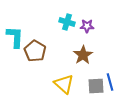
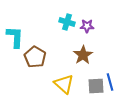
brown pentagon: moved 6 px down
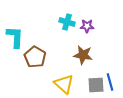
brown star: rotated 30 degrees counterclockwise
gray square: moved 1 px up
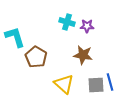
cyan L-shape: rotated 20 degrees counterclockwise
brown pentagon: moved 1 px right
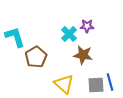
cyan cross: moved 2 px right, 12 px down; rotated 28 degrees clockwise
brown pentagon: rotated 10 degrees clockwise
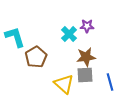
brown star: moved 3 px right, 2 px down; rotated 18 degrees counterclockwise
gray square: moved 11 px left, 10 px up
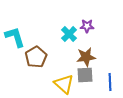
blue line: rotated 12 degrees clockwise
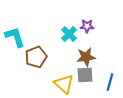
brown pentagon: rotated 10 degrees clockwise
blue line: rotated 18 degrees clockwise
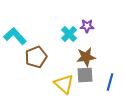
cyan L-shape: moved 1 px up; rotated 25 degrees counterclockwise
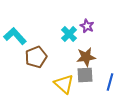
purple star: rotated 24 degrees clockwise
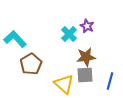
cyan L-shape: moved 3 px down
brown pentagon: moved 5 px left, 7 px down; rotated 10 degrees counterclockwise
blue line: moved 1 px up
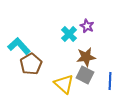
cyan L-shape: moved 4 px right, 7 px down
gray square: rotated 30 degrees clockwise
blue line: rotated 12 degrees counterclockwise
